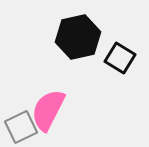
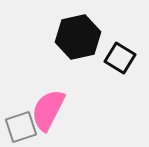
gray square: rotated 8 degrees clockwise
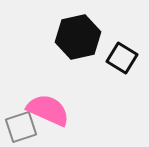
black square: moved 2 px right
pink semicircle: rotated 87 degrees clockwise
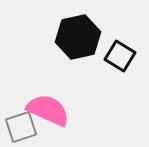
black square: moved 2 px left, 2 px up
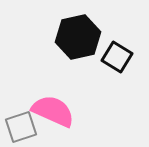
black square: moved 3 px left, 1 px down
pink semicircle: moved 5 px right, 1 px down
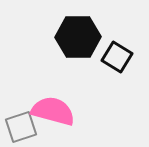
black hexagon: rotated 12 degrees clockwise
pink semicircle: rotated 9 degrees counterclockwise
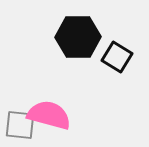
pink semicircle: moved 4 px left, 4 px down
gray square: moved 1 px left, 2 px up; rotated 24 degrees clockwise
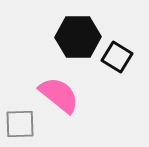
pink semicircle: moved 10 px right, 20 px up; rotated 24 degrees clockwise
gray square: moved 1 px up; rotated 8 degrees counterclockwise
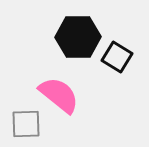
gray square: moved 6 px right
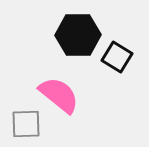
black hexagon: moved 2 px up
